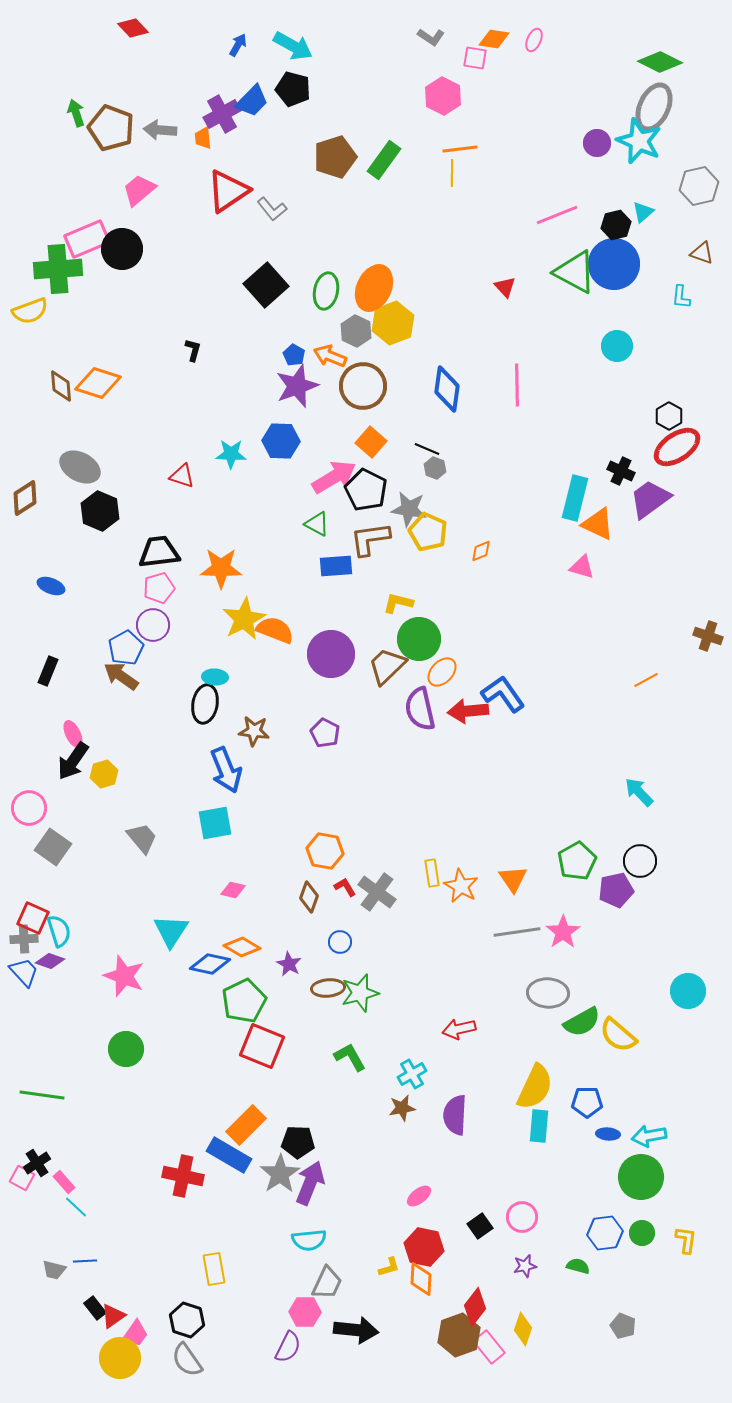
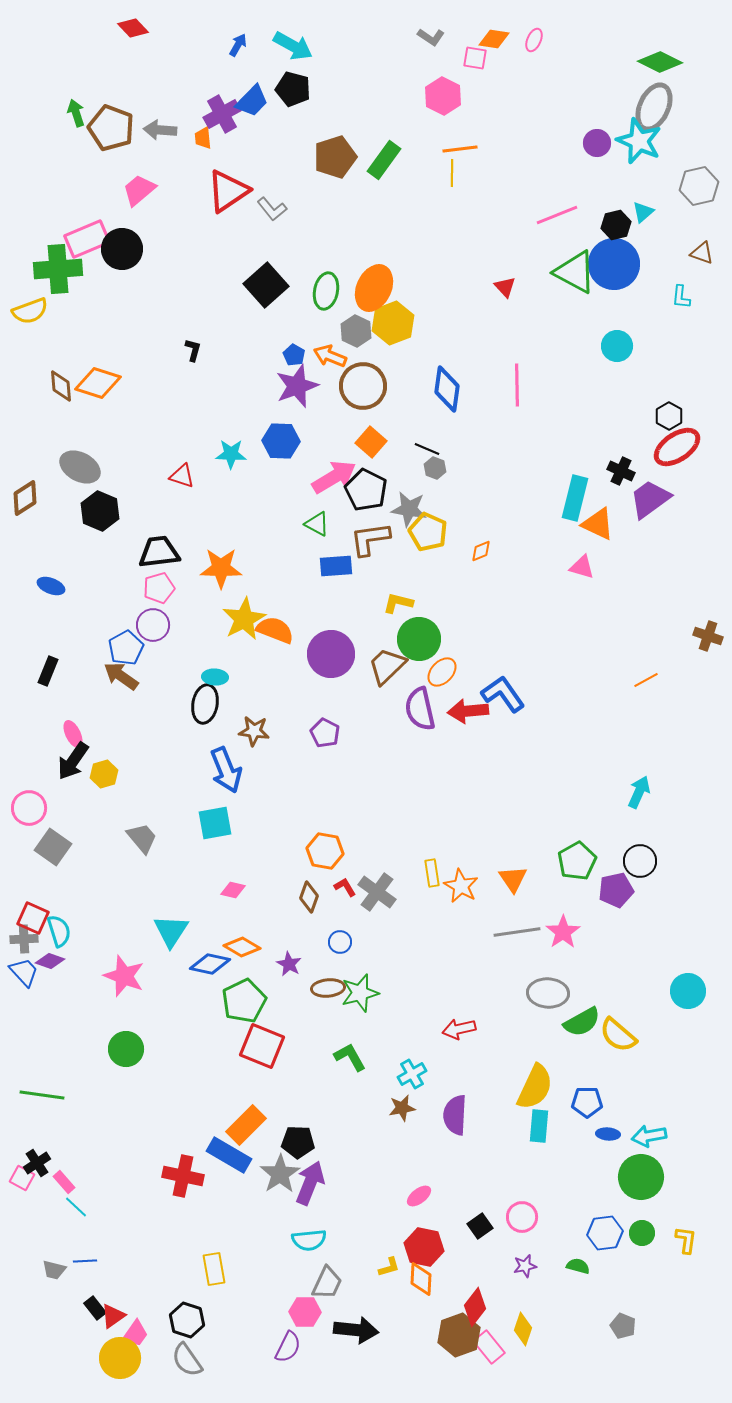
cyan arrow at (639, 792): rotated 68 degrees clockwise
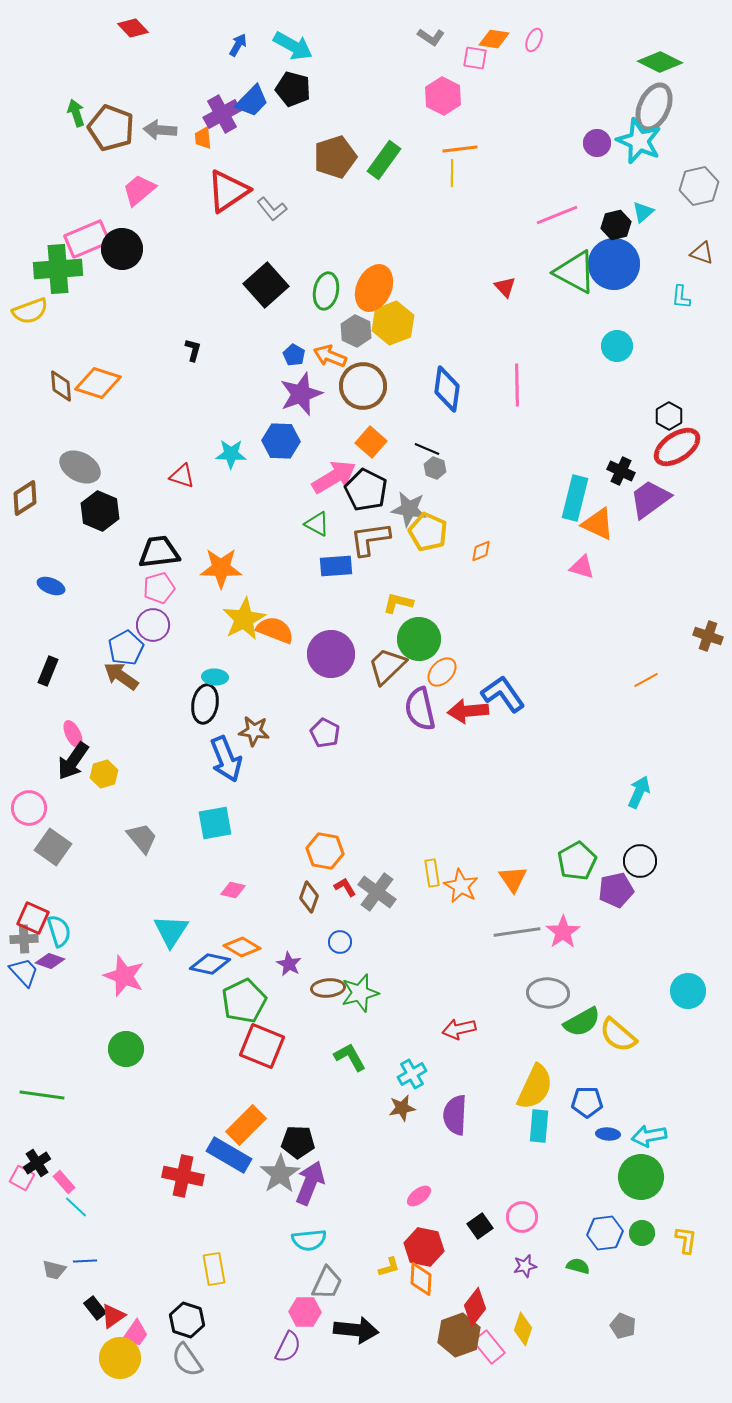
purple star at (297, 386): moved 4 px right, 8 px down
blue arrow at (226, 770): moved 11 px up
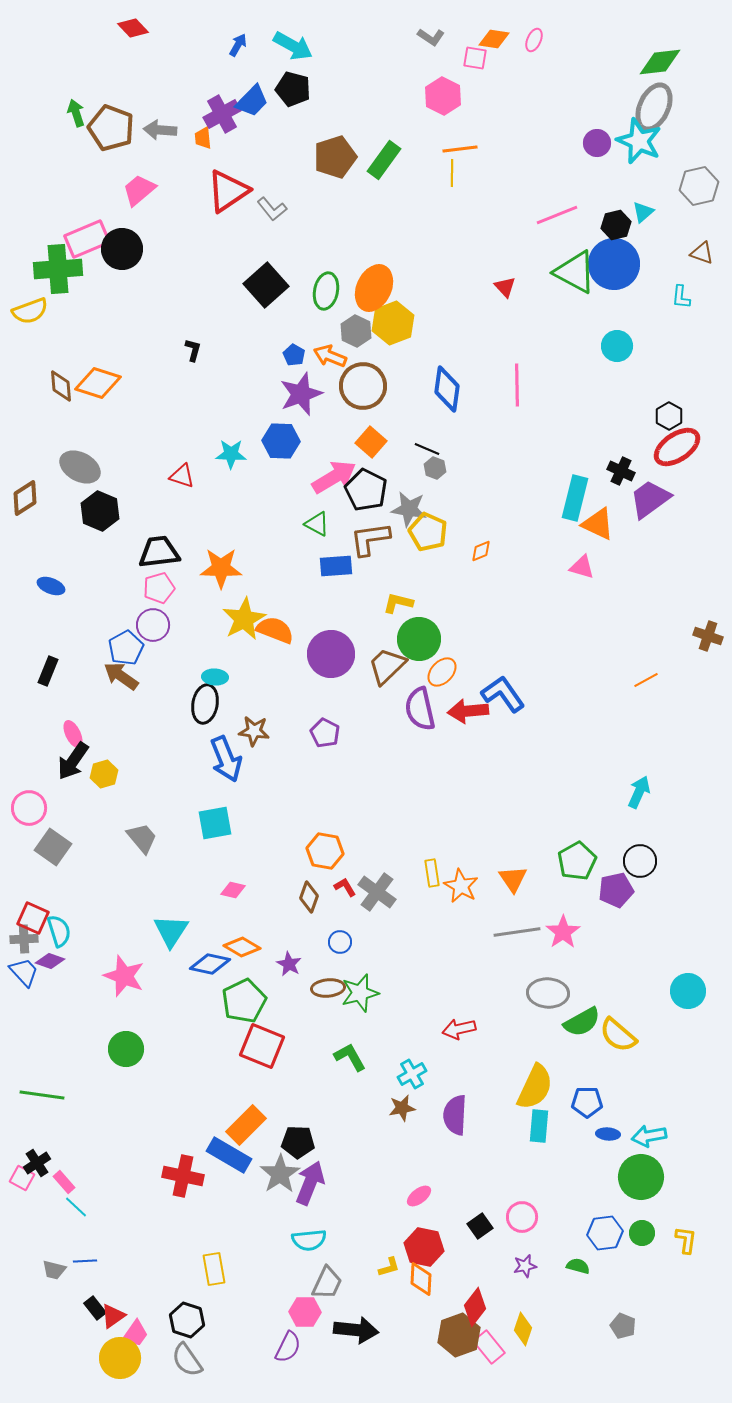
green diamond at (660, 62): rotated 33 degrees counterclockwise
